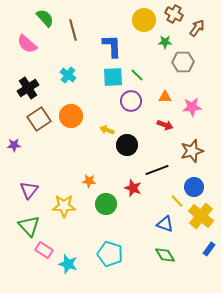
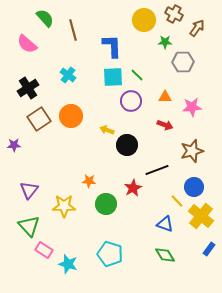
red star: rotated 24 degrees clockwise
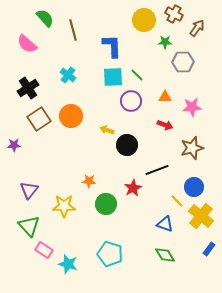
brown star: moved 3 px up
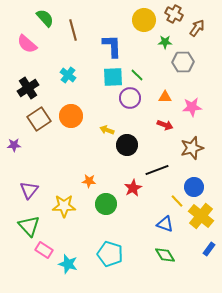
purple circle: moved 1 px left, 3 px up
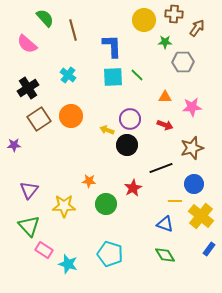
brown cross: rotated 24 degrees counterclockwise
purple circle: moved 21 px down
black line: moved 4 px right, 2 px up
blue circle: moved 3 px up
yellow line: moved 2 px left; rotated 48 degrees counterclockwise
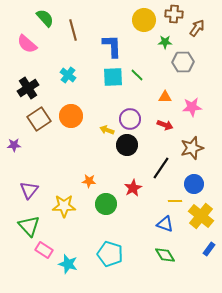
black line: rotated 35 degrees counterclockwise
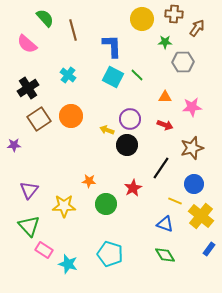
yellow circle: moved 2 px left, 1 px up
cyan square: rotated 30 degrees clockwise
yellow line: rotated 24 degrees clockwise
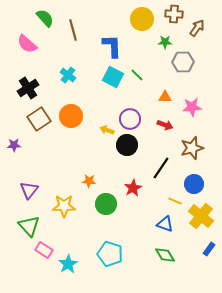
cyan star: rotated 24 degrees clockwise
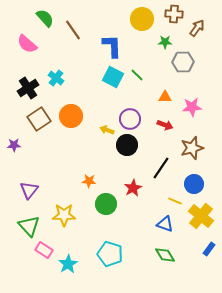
brown line: rotated 20 degrees counterclockwise
cyan cross: moved 12 px left, 3 px down
yellow star: moved 9 px down
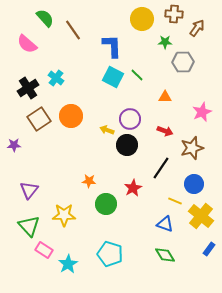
pink star: moved 10 px right, 5 px down; rotated 18 degrees counterclockwise
red arrow: moved 6 px down
